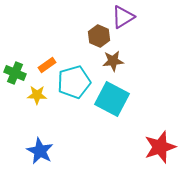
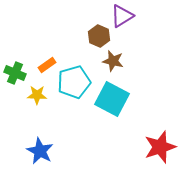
purple triangle: moved 1 px left, 1 px up
brown star: rotated 20 degrees clockwise
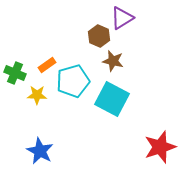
purple triangle: moved 2 px down
cyan pentagon: moved 1 px left, 1 px up
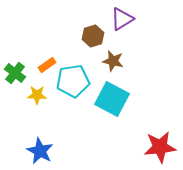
purple triangle: moved 1 px down
brown hexagon: moved 6 px left; rotated 20 degrees clockwise
green cross: rotated 15 degrees clockwise
cyan pentagon: rotated 8 degrees clockwise
red star: rotated 12 degrees clockwise
